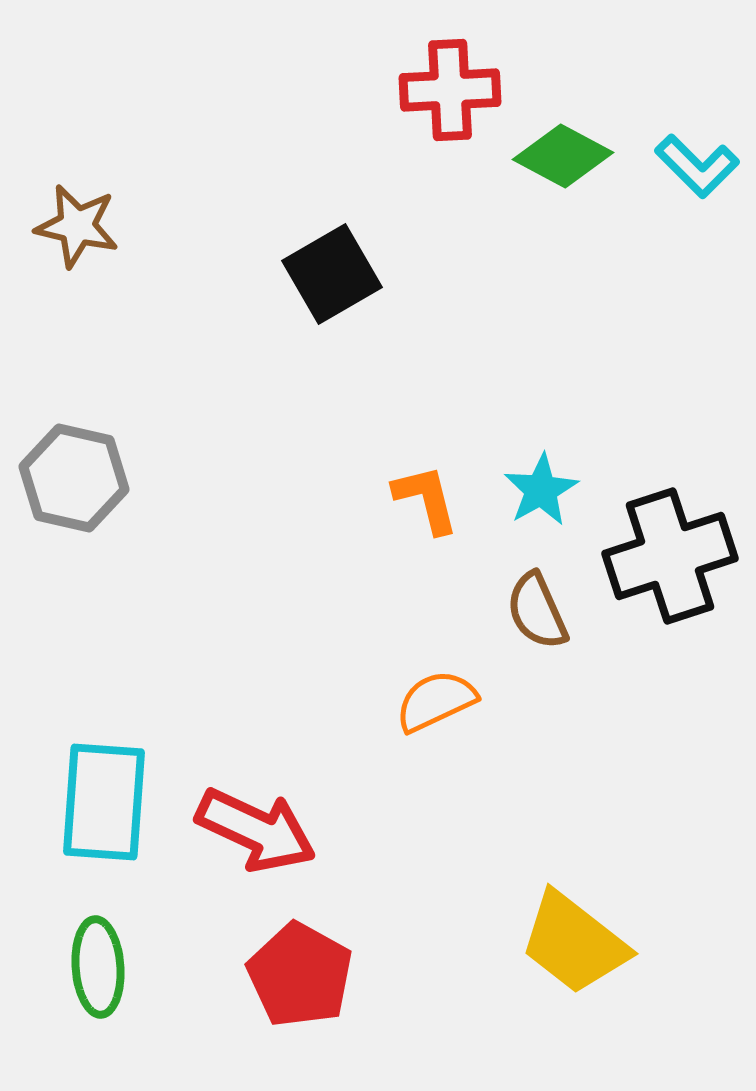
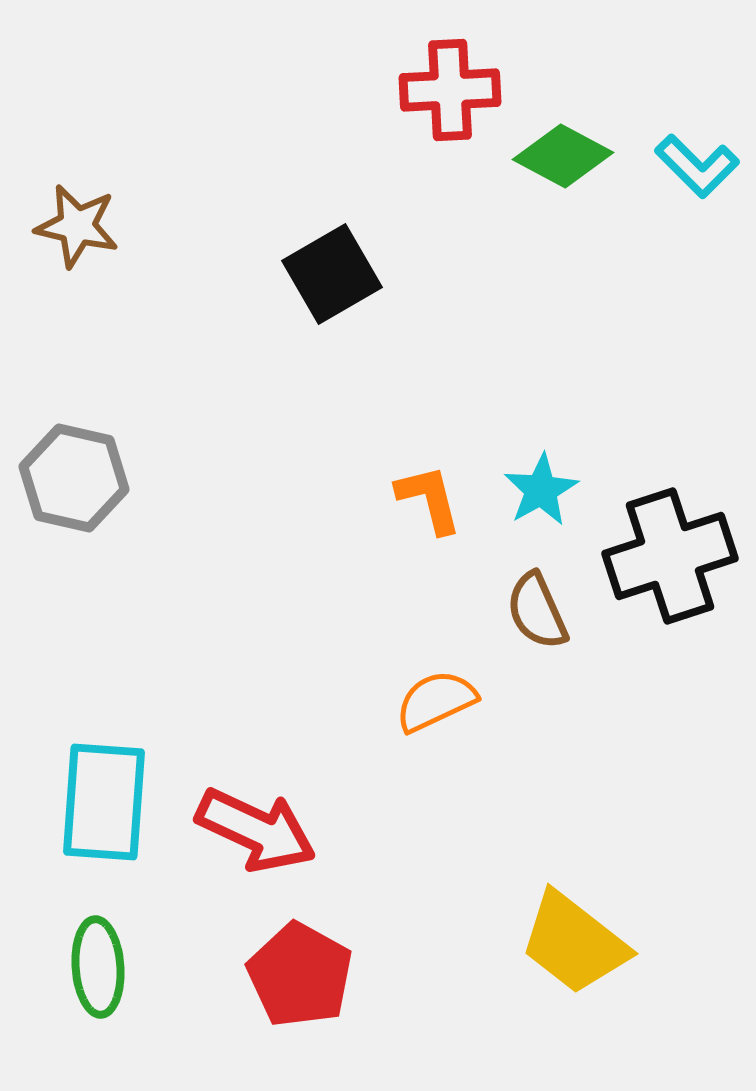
orange L-shape: moved 3 px right
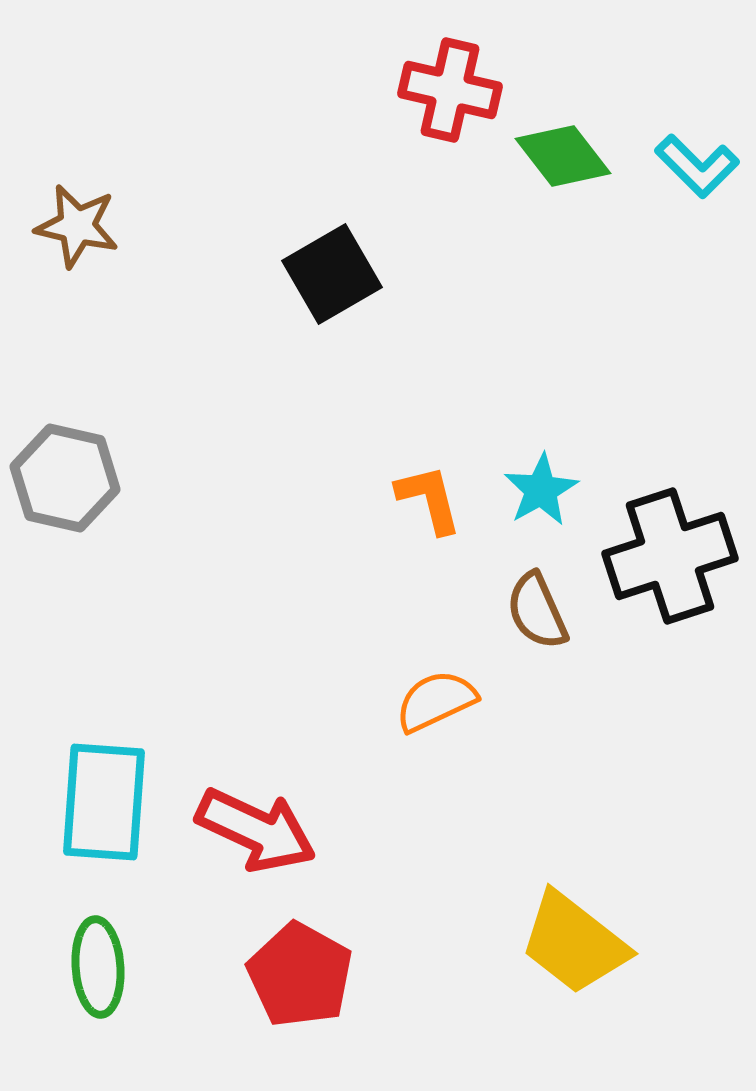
red cross: rotated 16 degrees clockwise
green diamond: rotated 24 degrees clockwise
gray hexagon: moved 9 px left
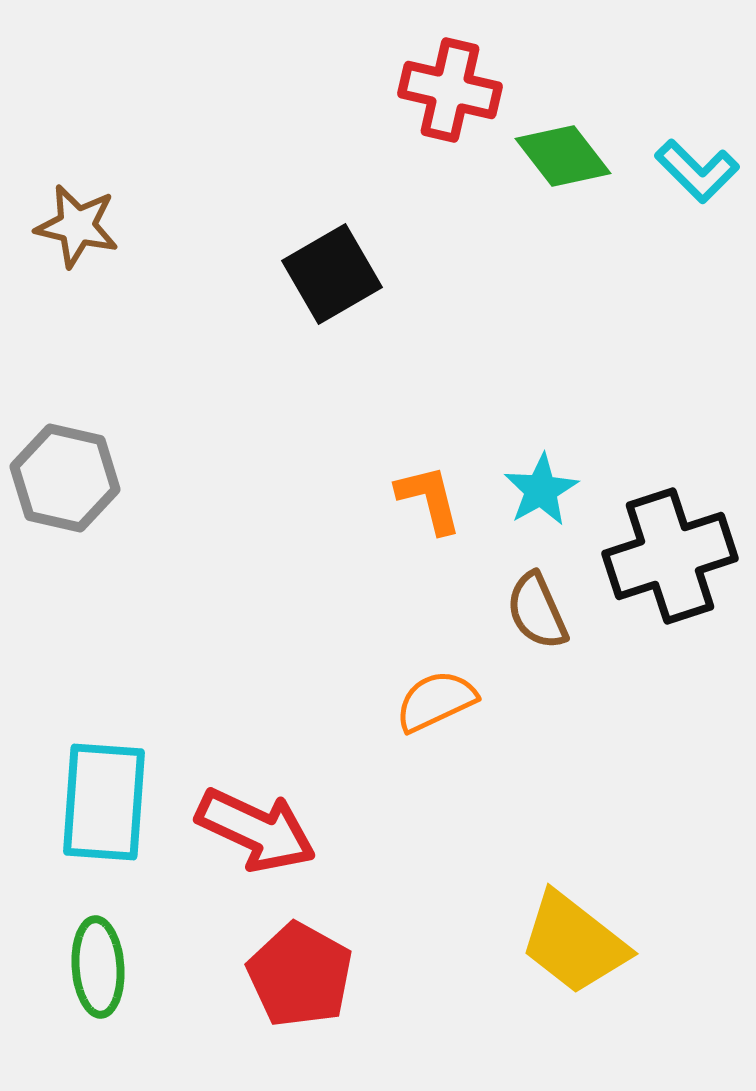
cyan L-shape: moved 5 px down
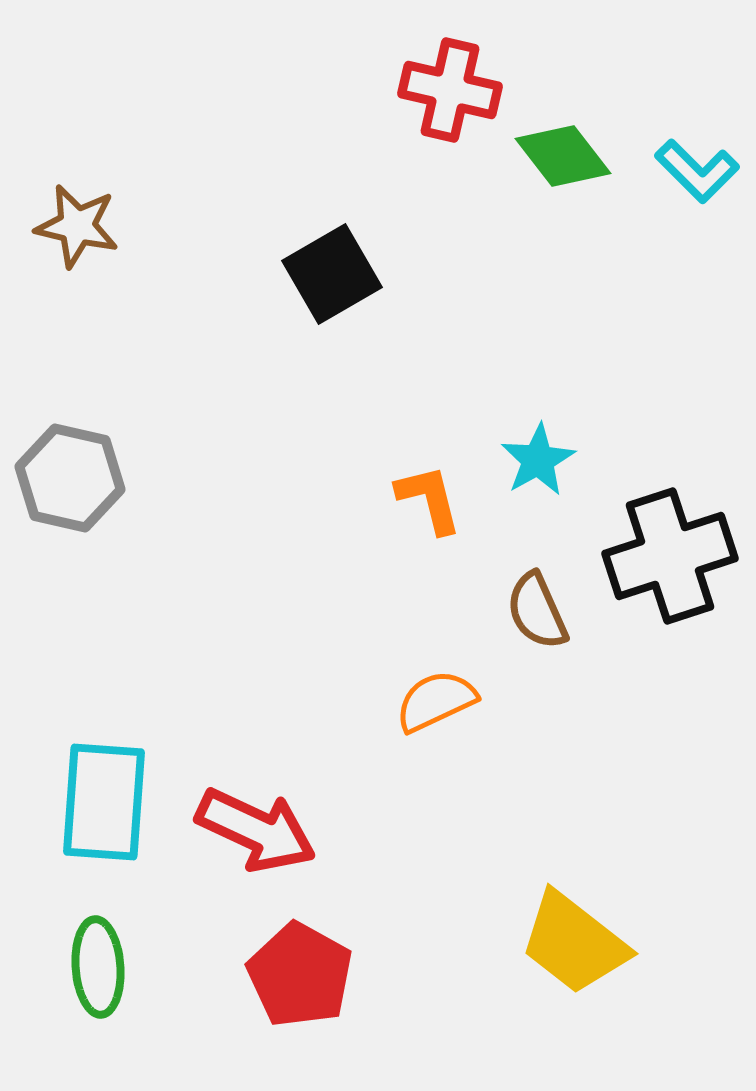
gray hexagon: moved 5 px right
cyan star: moved 3 px left, 30 px up
